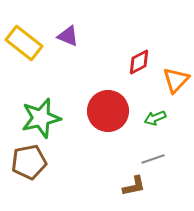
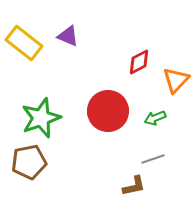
green star: rotated 6 degrees counterclockwise
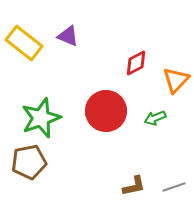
red diamond: moved 3 px left, 1 px down
red circle: moved 2 px left
gray line: moved 21 px right, 28 px down
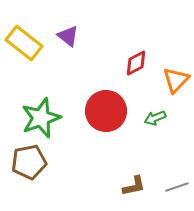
purple triangle: rotated 15 degrees clockwise
gray line: moved 3 px right
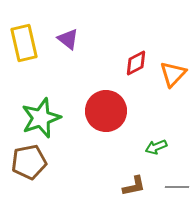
purple triangle: moved 3 px down
yellow rectangle: rotated 39 degrees clockwise
orange triangle: moved 3 px left, 6 px up
green arrow: moved 1 px right, 29 px down
gray line: rotated 20 degrees clockwise
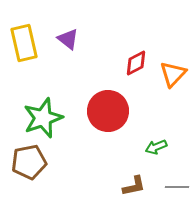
red circle: moved 2 px right
green star: moved 2 px right
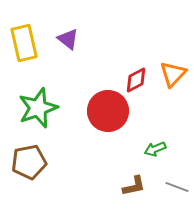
red diamond: moved 17 px down
green star: moved 5 px left, 10 px up
green arrow: moved 1 px left, 2 px down
gray line: rotated 20 degrees clockwise
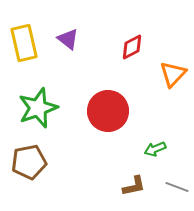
red diamond: moved 4 px left, 33 px up
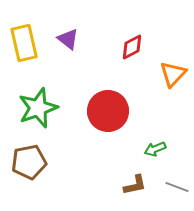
brown L-shape: moved 1 px right, 1 px up
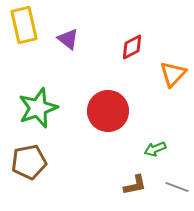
yellow rectangle: moved 18 px up
